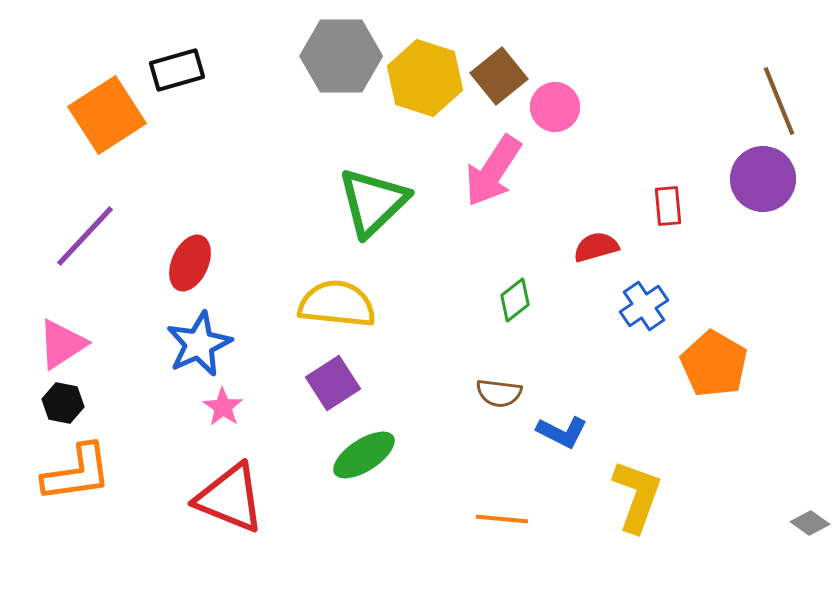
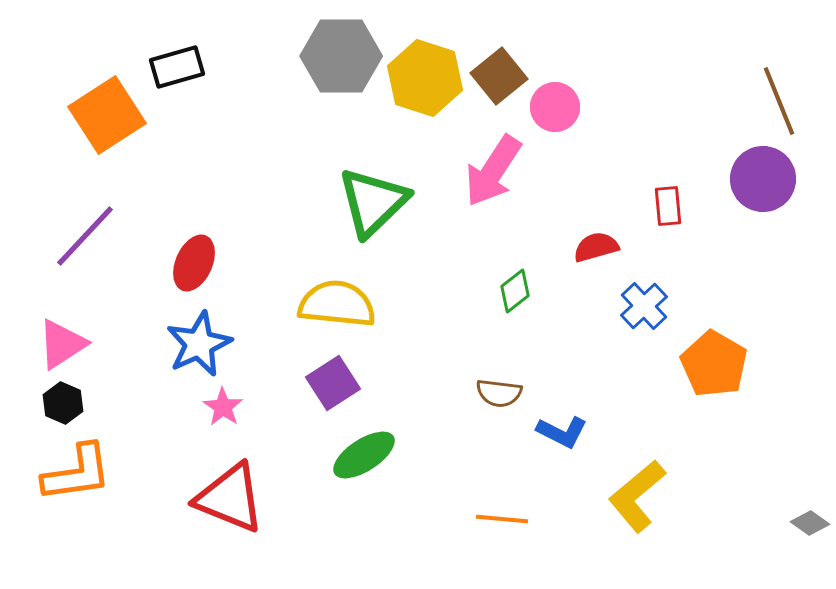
black rectangle: moved 3 px up
red ellipse: moved 4 px right
green diamond: moved 9 px up
blue cross: rotated 9 degrees counterclockwise
black hexagon: rotated 12 degrees clockwise
yellow L-shape: rotated 150 degrees counterclockwise
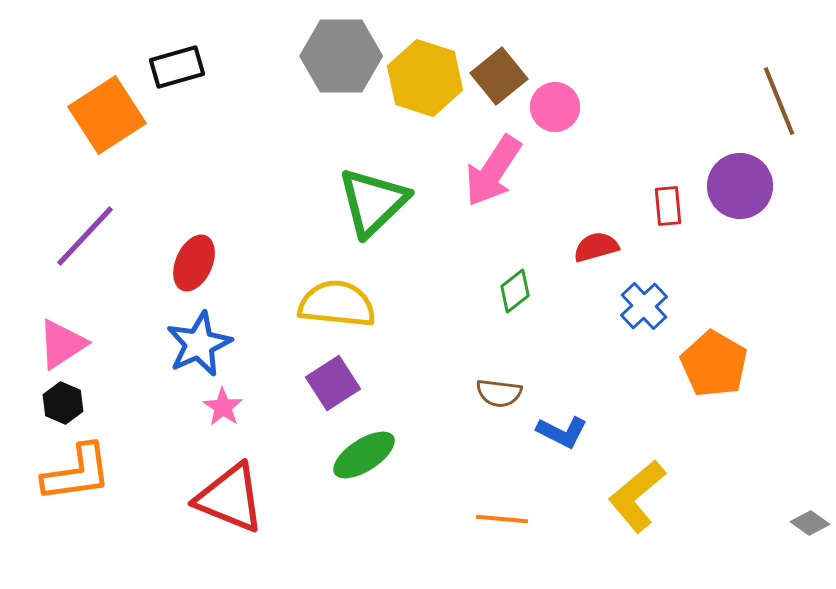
purple circle: moved 23 px left, 7 px down
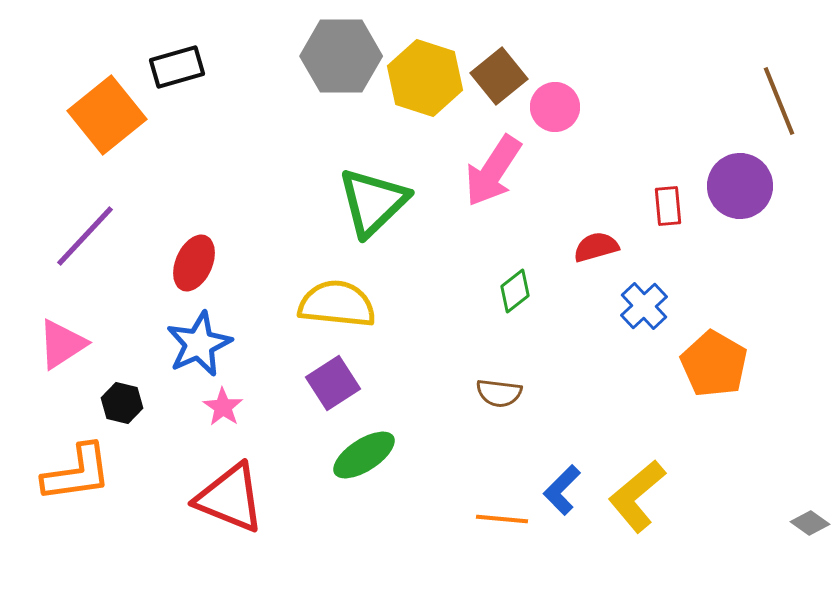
orange square: rotated 6 degrees counterclockwise
black hexagon: moved 59 px right; rotated 9 degrees counterclockwise
blue L-shape: moved 58 px down; rotated 108 degrees clockwise
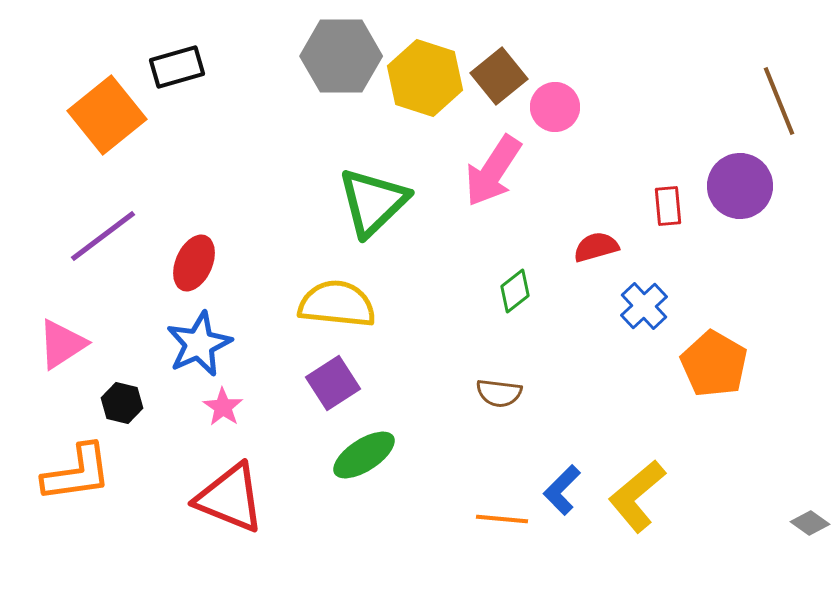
purple line: moved 18 px right; rotated 10 degrees clockwise
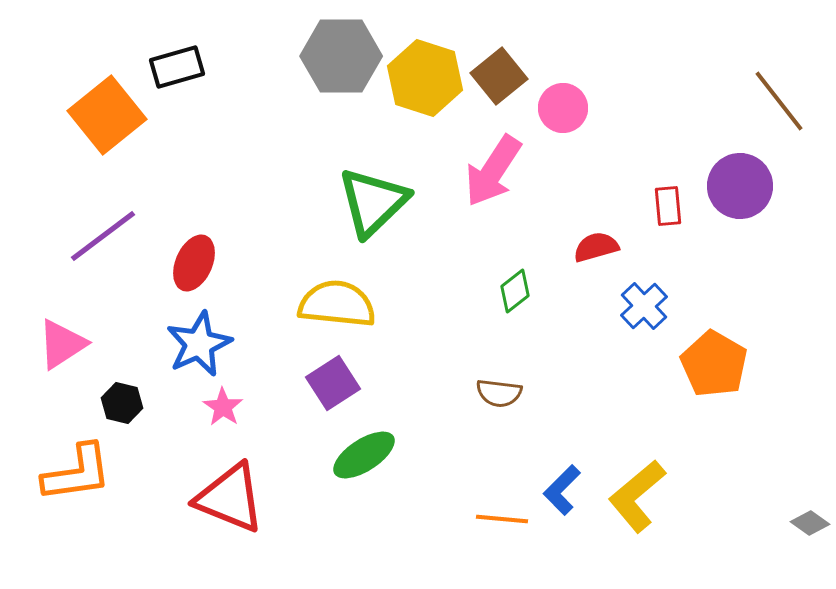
brown line: rotated 16 degrees counterclockwise
pink circle: moved 8 px right, 1 px down
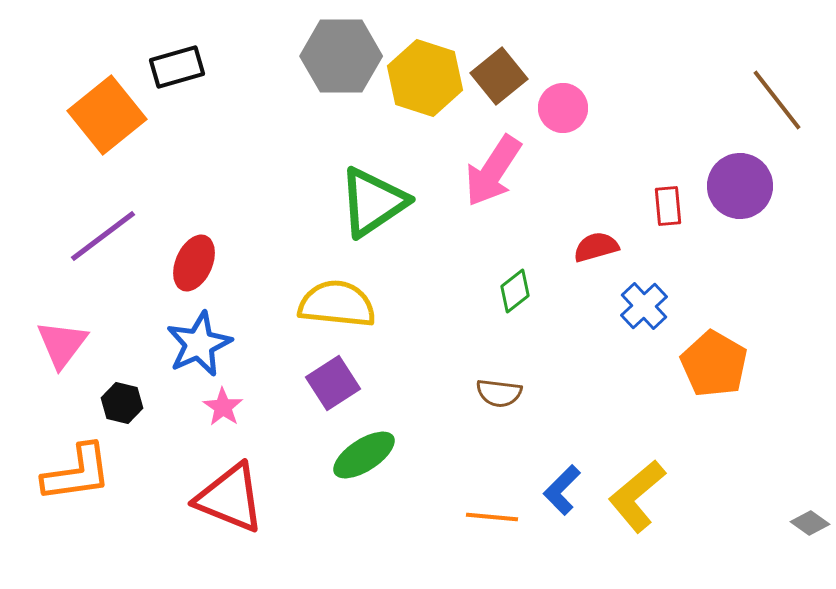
brown line: moved 2 px left, 1 px up
green triangle: rotated 10 degrees clockwise
pink triangle: rotated 20 degrees counterclockwise
orange line: moved 10 px left, 2 px up
